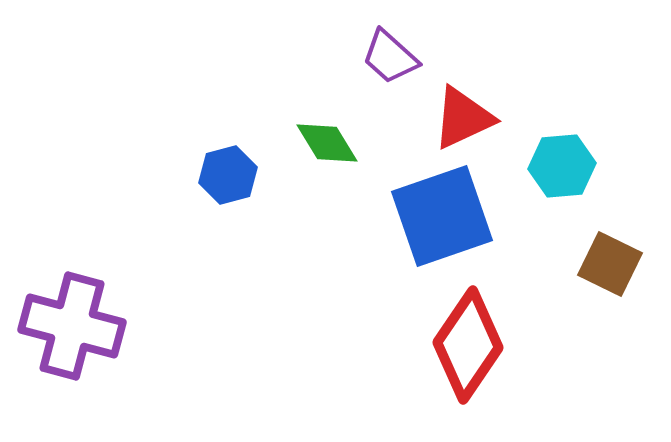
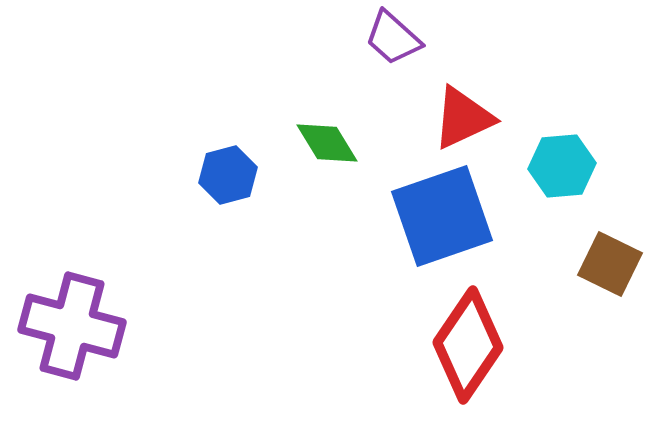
purple trapezoid: moved 3 px right, 19 px up
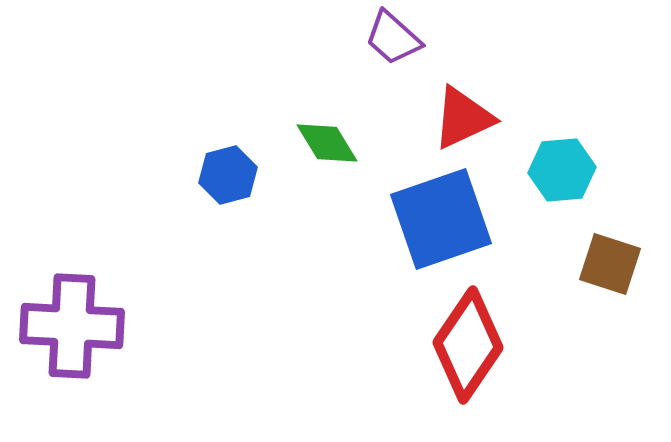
cyan hexagon: moved 4 px down
blue square: moved 1 px left, 3 px down
brown square: rotated 8 degrees counterclockwise
purple cross: rotated 12 degrees counterclockwise
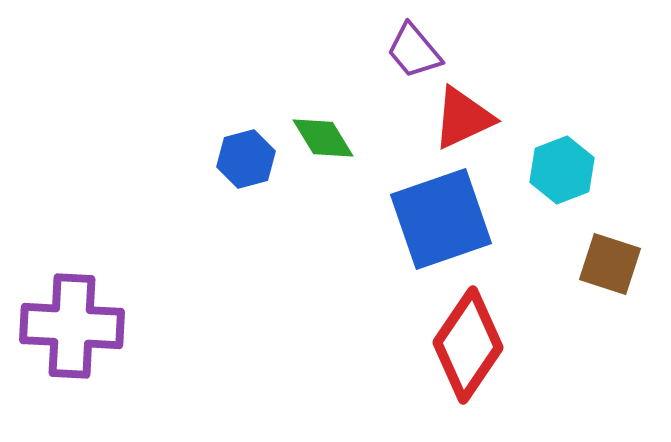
purple trapezoid: moved 21 px right, 13 px down; rotated 8 degrees clockwise
green diamond: moved 4 px left, 5 px up
cyan hexagon: rotated 16 degrees counterclockwise
blue hexagon: moved 18 px right, 16 px up
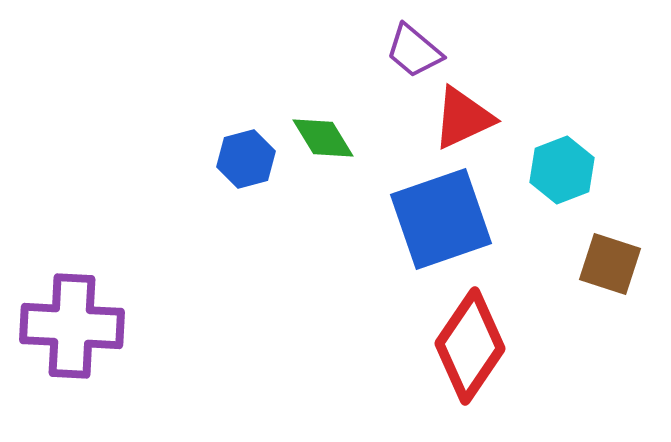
purple trapezoid: rotated 10 degrees counterclockwise
red diamond: moved 2 px right, 1 px down
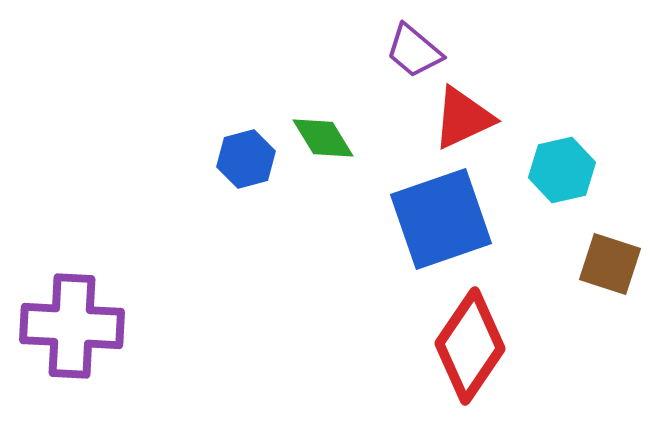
cyan hexagon: rotated 8 degrees clockwise
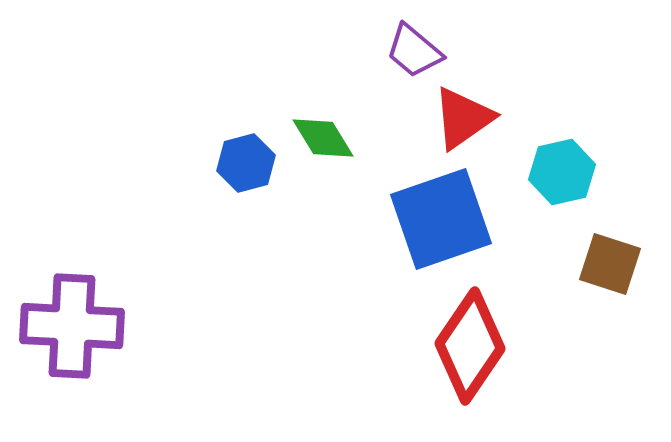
red triangle: rotated 10 degrees counterclockwise
blue hexagon: moved 4 px down
cyan hexagon: moved 2 px down
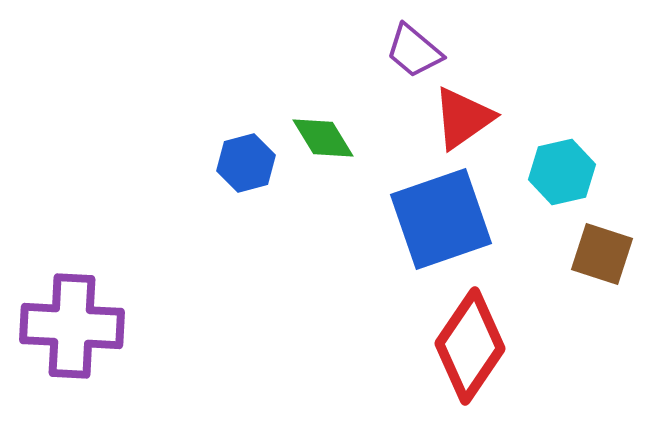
brown square: moved 8 px left, 10 px up
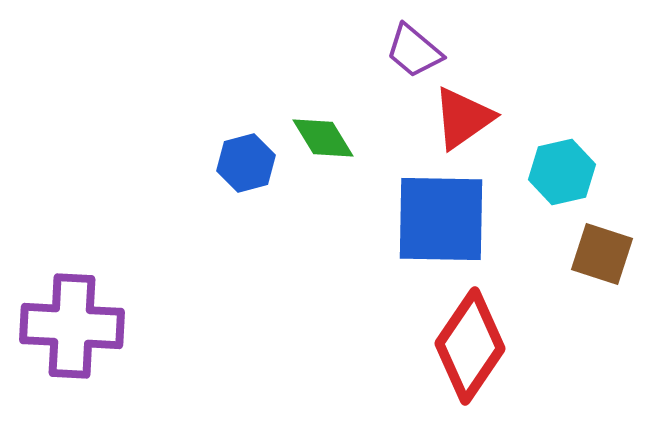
blue square: rotated 20 degrees clockwise
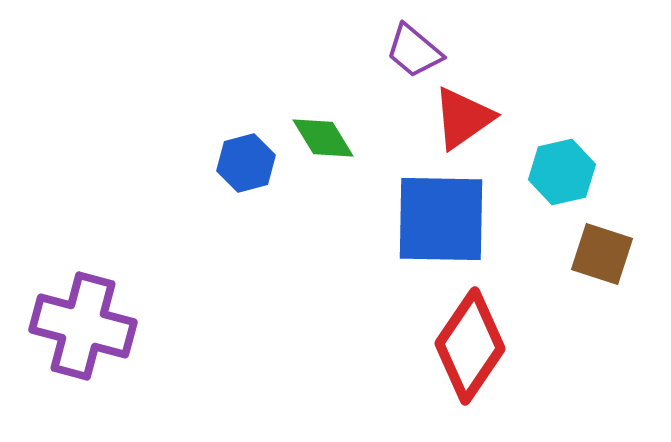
purple cross: moved 11 px right; rotated 12 degrees clockwise
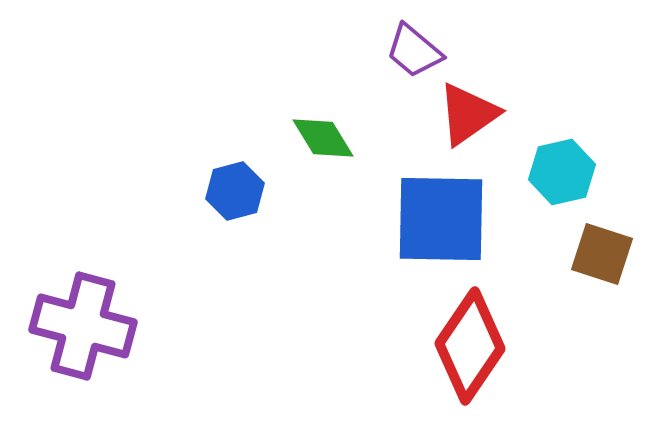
red triangle: moved 5 px right, 4 px up
blue hexagon: moved 11 px left, 28 px down
